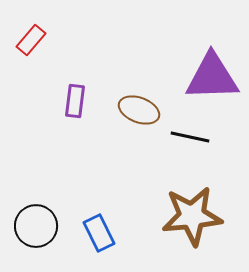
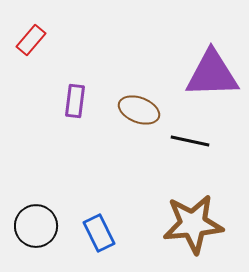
purple triangle: moved 3 px up
black line: moved 4 px down
brown star: moved 1 px right, 8 px down
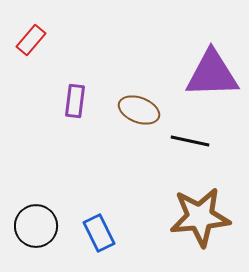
brown star: moved 7 px right, 7 px up
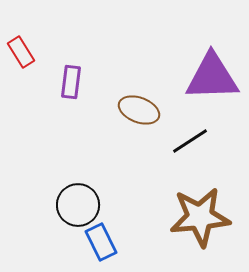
red rectangle: moved 10 px left, 12 px down; rotated 72 degrees counterclockwise
purple triangle: moved 3 px down
purple rectangle: moved 4 px left, 19 px up
black line: rotated 45 degrees counterclockwise
black circle: moved 42 px right, 21 px up
blue rectangle: moved 2 px right, 9 px down
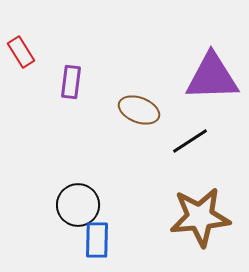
blue rectangle: moved 4 px left, 2 px up; rotated 27 degrees clockwise
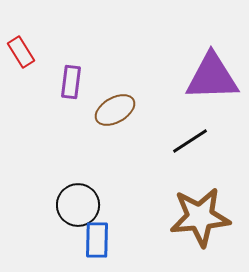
brown ellipse: moved 24 px left; rotated 51 degrees counterclockwise
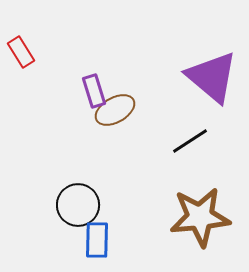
purple triangle: rotated 42 degrees clockwise
purple rectangle: moved 23 px right, 9 px down; rotated 24 degrees counterclockwise
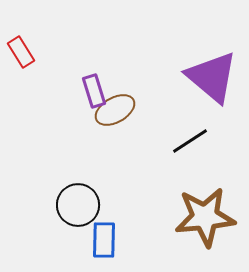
brown star: moved 5 px right
blue rectangle: moved 7 px right
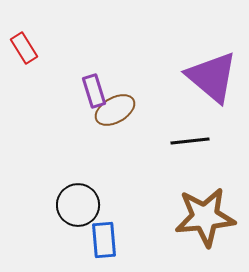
red rectangle: moved 3 px right, 4 px up
black line: rotated 27 degrees clockwise
blue rectangle: rotated 6 degrees counterclockwise
